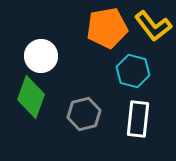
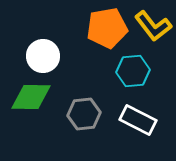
white circle: moved 2 px right
cyan hexagon: rotated 20 degrees counterclockwise
green diamond: rotated 72 degrees clockwise
gray hexagon: rotated 8 degrees clockwise
white rectangle: moved 1 px down; rotated 69 degrees counterclockwise
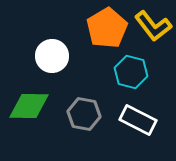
orange pentagon: rotated 21 degrees counterclockwise
white circle: moved 9 px right
cyan hexagon: moved 2 px left, 1 px down; rotated 20 degrees clockwise
green diamond: moved 2 px left, 9 px down
gray hexagon: rotated 16 degrees clockwise
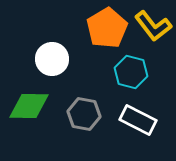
white circle: moved 3 px down
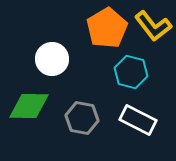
gray hexagon: moved 2 px left, 4 px down
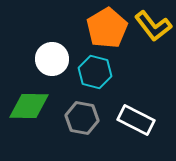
cyan hexagon: moved 36 px left
white rectangle: moved 2 px left
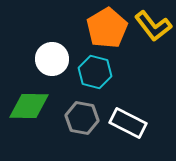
white rectangle: moved 8 px left, 3 px down
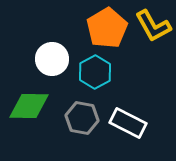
yellow L-shape: rotated 9 degrees clockwise
cyan hexagon: rotated 16 degrees clockwise
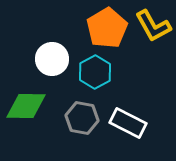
green diamond: moved 3 px left
